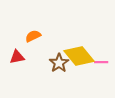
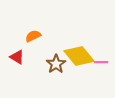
red triangle: rotated 42 degrees clockwise
brown star: moved 3 px left, 1 px down
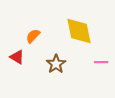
orange semicircle: rotated 21 degrees counterclockwise
yellow diamond: moved 25 px up; rotated 28 degrees clockwise
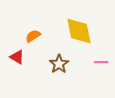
orange semicircle: rotated 14 degrees clockwise
brown star: moved 3 px right
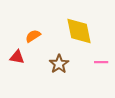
red triangle: rotated 21 degrees counterclockwise
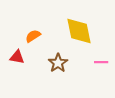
brown star: moved 1 px left, 1 px up
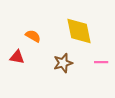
orange semicircle: rotated 63 degrees clockwise
brown star: moved 5 px right; rotated 18 degrees clockwise
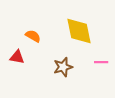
brown star: moved 4 px down
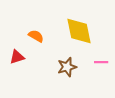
orange semicircle: moved 3 px right
red triangle: rotated 28 degrees counterclockwise
brown star: moved 4 px right
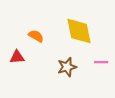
red triangle: rotated 14 degrees clockwise
